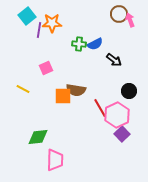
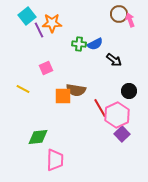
purple line: rotated 35 degrees counterclockwise
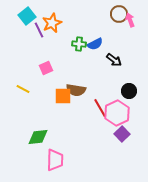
orange star: rotated 24 degrees counterclockwise
pink hexagon: moved 2 px up
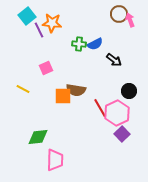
orange star: rotated 30 degrees clockwise
